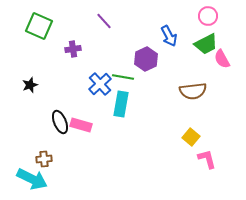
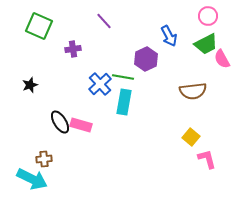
cyan rectangle: moved 3 px right, 2 px up
black ellipse: rotated 10 degrees counterclockwise
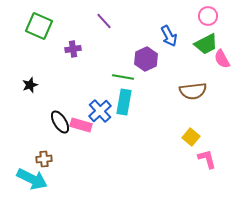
blue cross: moved 27 px down
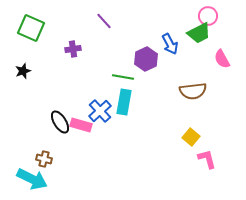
green square: moved 8 px left, 2 px down
blue arrow: moved 1 px right, 8 px down
green trapezoid: moved 7 px left, 11 px up
black star: moved 7 px left, 14 px up
brown cross: rotated 21 degrees clockwise
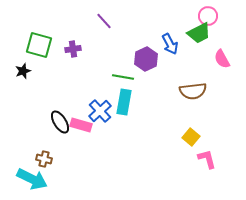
green square: moved 8 px right, 17 px down; rotated 8 degrees counterclockwise
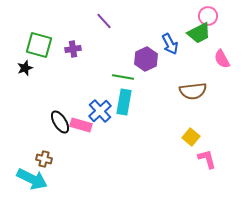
black star: moved 2 px right, 3 px up
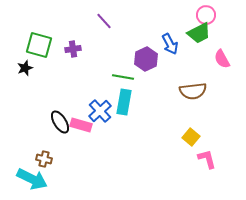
pink circle: moved 2 px left, 1 px up
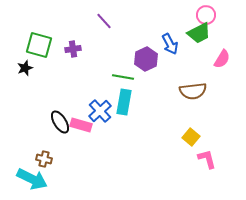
pink semicircle: rotated 120 degrees counterclockwise
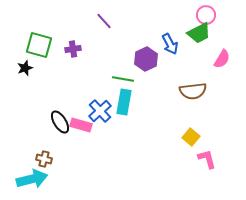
green line: moved 2 px down
cyan arrow: rotated 40 degrees counterclockwise
